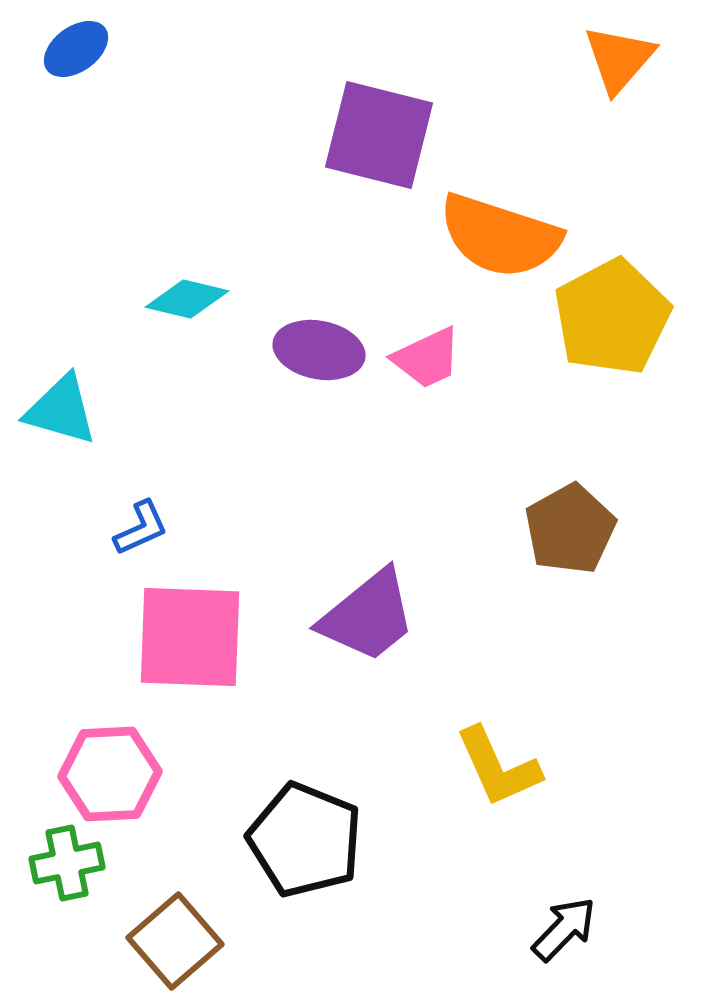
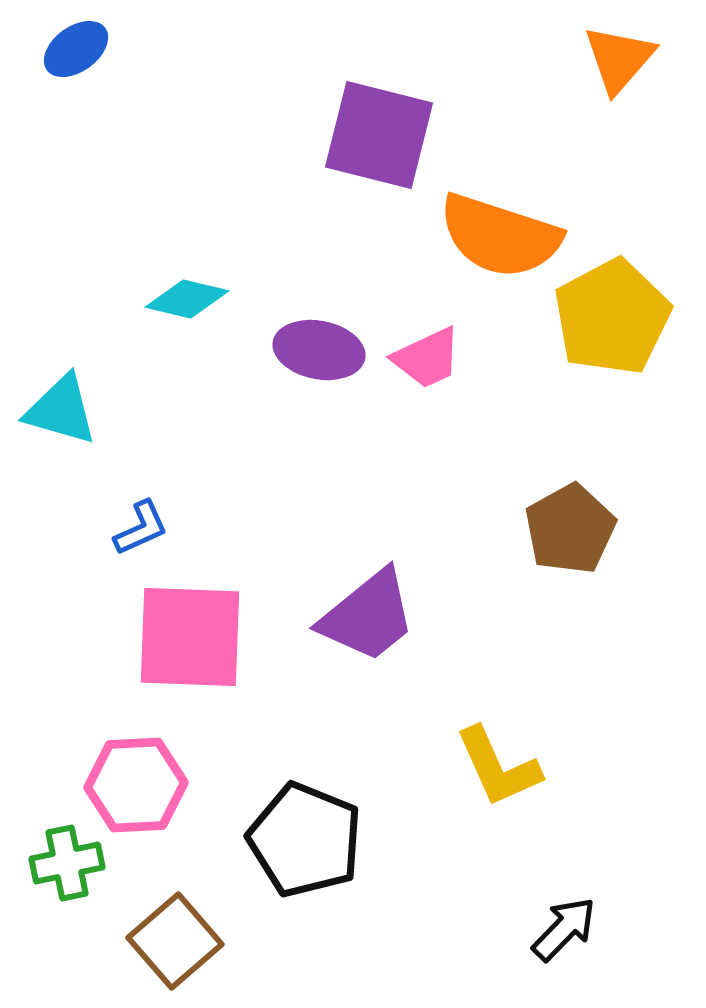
pink hexagon: moved 26 px right, 11 px down
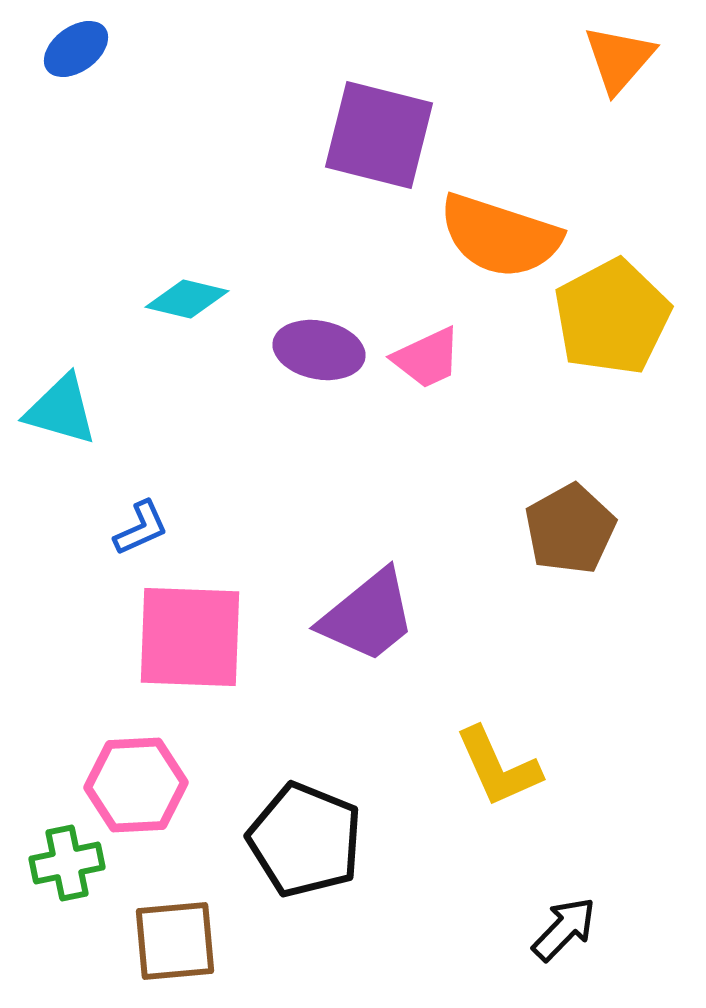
brown square: rotated 36 degrees clockwise
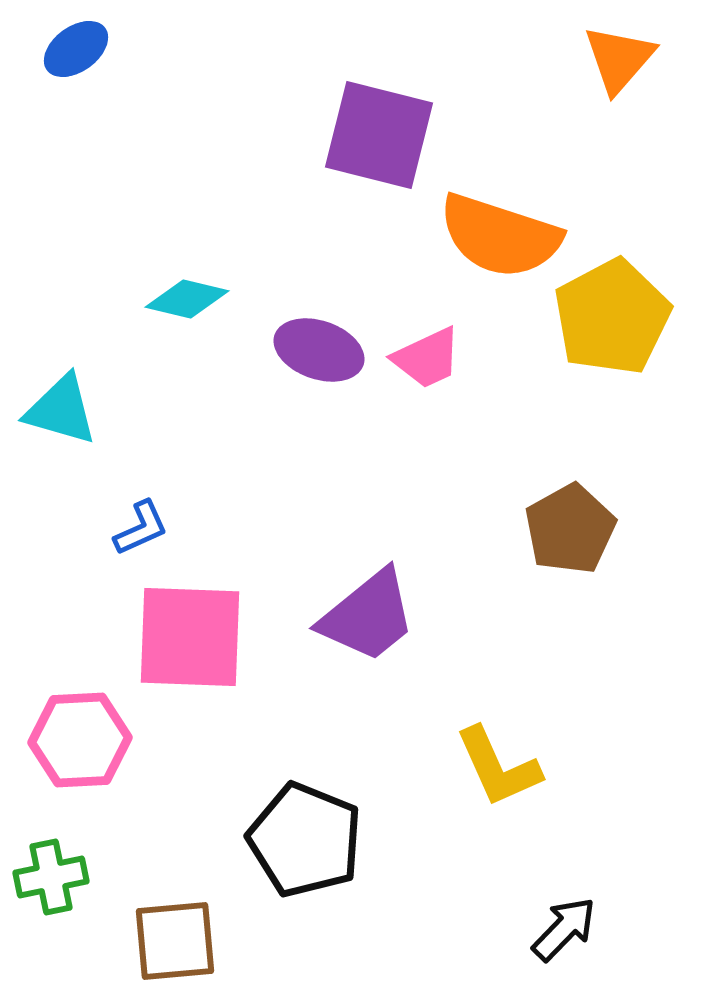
purple ellipse: rotated 8 degrees clockwise
pink hexagon: moved 56 px left, 45 px up
green cross: moved 16 px left, 14 px down
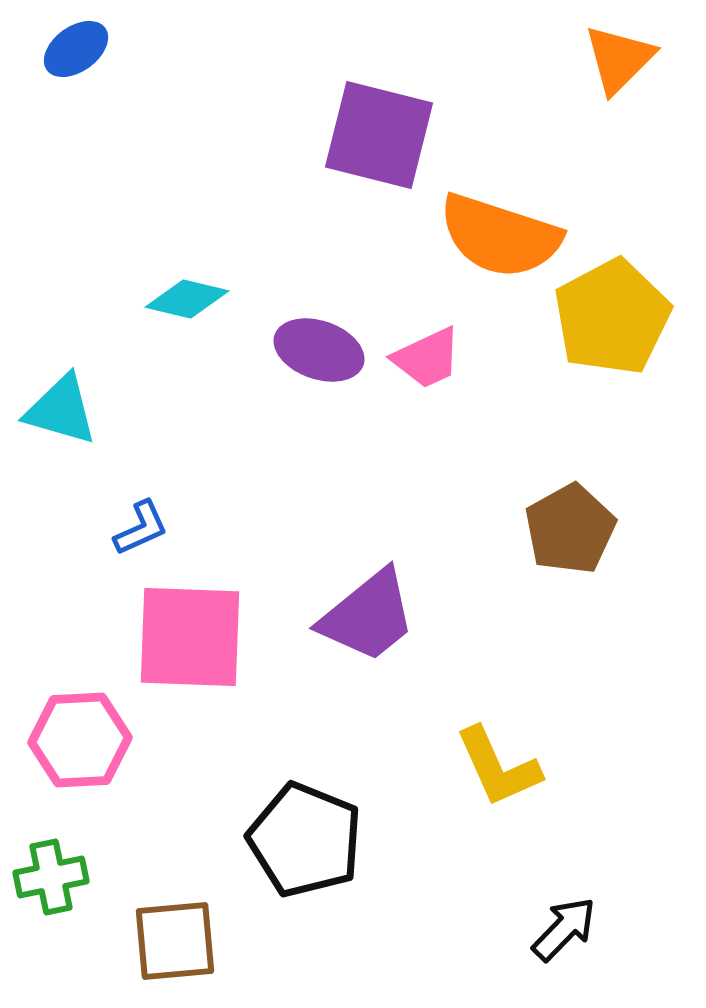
orange triangle: rotated 4 degrees clockwise
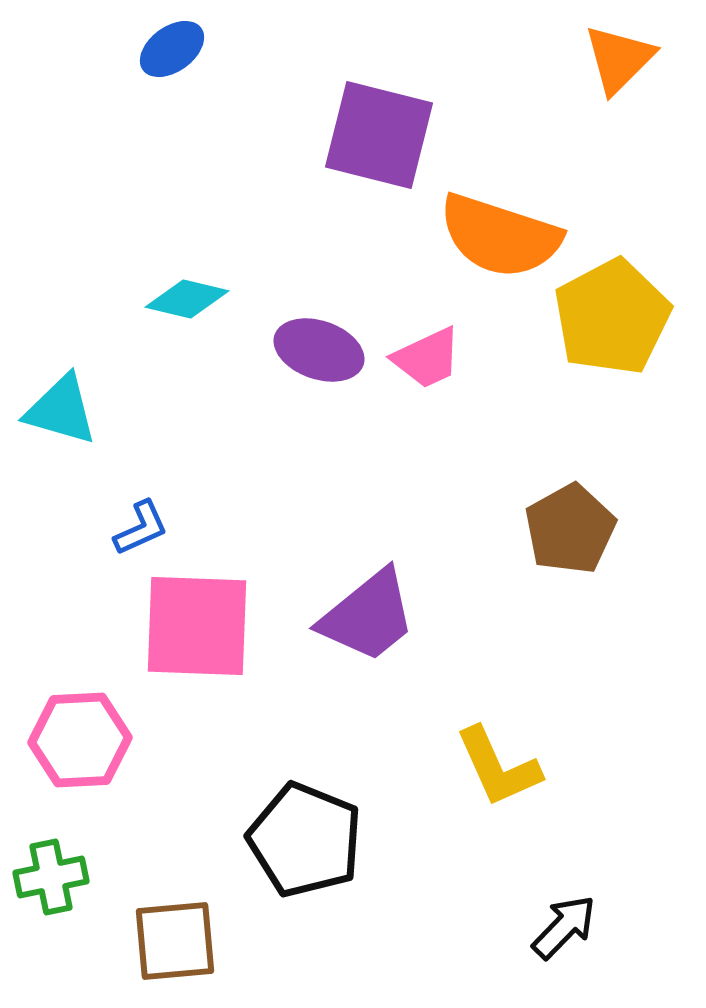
blue ellipse: moved 96 px right
pink square: moved 7 px right, 11 px up
black arrow: moved 2 px up
